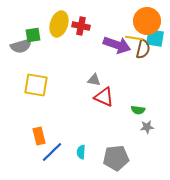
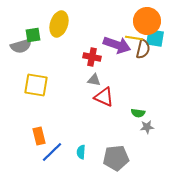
red cross: moved 11 px right, 31 px down
green semicircle: moved 3 px down
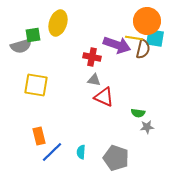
yellow ellipse: moved 1 px left, 1 px up
gray pentagon: rotated 25 degrees clockwise
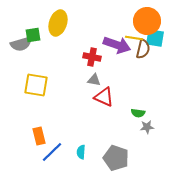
gray semicircle: moved 2 px up
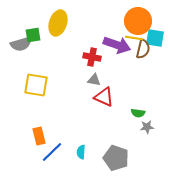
orange circle: moved 9 px left
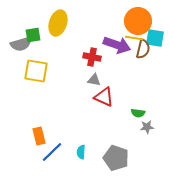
yellow square: moved 14 px up
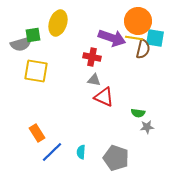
purple arrow: moved 5 px left, 7 px up
orange rectangle: moved 2 px left, 3 px up; rotated 18 degrees counterclockwise
